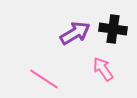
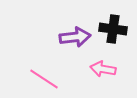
purple arrow: moved 4 px down; rotated 24 degrees clockwise
pink arrow: rotated 45 degrees counterclockwise
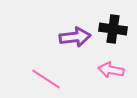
pink arrow: moved 8 px right, 1 px down
pink line: moved 2 px right
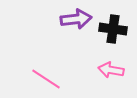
purple arrow: moved 1 px right, 18 px up
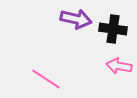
purple arrow: rotated 20 degrees clockwise
pink arrow: moved 8 px right, 4 px up
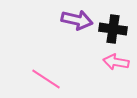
purple arrow: moved 1 px right, 1 px down
pink arrow: moved 3 px left, 4 px up
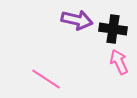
pink arrow: moved 3 px right; rotated 55 degrees clockwise
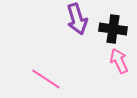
purple arrow: moved 1 px up; rotated 60 degrees clockwise
pink arrow: moved 1 px up
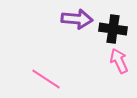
purple arrow: rotated 68 degrees counterclockwise
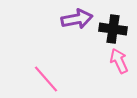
purple arrow: rotated 16 degrees counterclockwise
pink line: rotated 16 degrees clockwise
